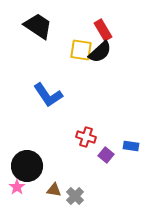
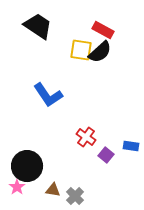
red rectangle: rotated 30 degrees counterclockwise
red cross: rotated 18 degrees clockwise
brown triangle: moved 1 px left
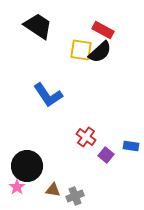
gray cross: rotated 24 degrees clockwise
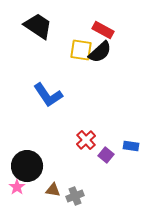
red cross: moved 3 px down; rotated 12 degrees clockwise
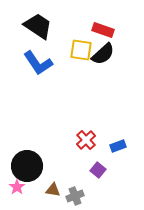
red rectangle: rotated 10 degrees counterclockwise
black semicircle: moved 3 px right, 2 px down
blue L-shape: moved 10 px left, 32 px up
blue rectangle: moved 13 px left; rotated 28 degrees counterclockwise
purple square: moved 8 px left, 15 px down
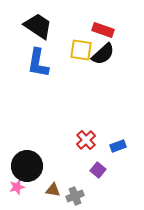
blue L-shape: rotated 44 degrees clockwise
pink star: rotated 21 degrees clockwise
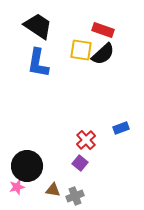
blue rectangle: moved 3 px right, 18 px up
purple square: moved 18 px left, 7 px up
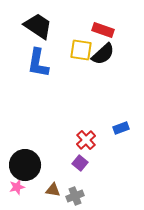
black circle: moved 2 px left, 1 px up
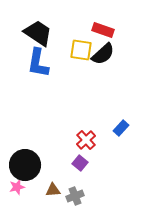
black trapezoid: moved 7 px down
blue rectangle: rotated 28 degrees counterclockwise
brown triangle: rotated 14 degrees counterclockwise
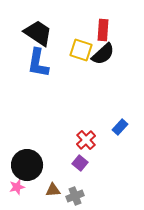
red rectangle: rotated 75 degrees clockwise
yellow square: rotated 10 degrees clockwise
blue rectangle: moved 1 px left, 1 px up
black circle: moved 2 px right
